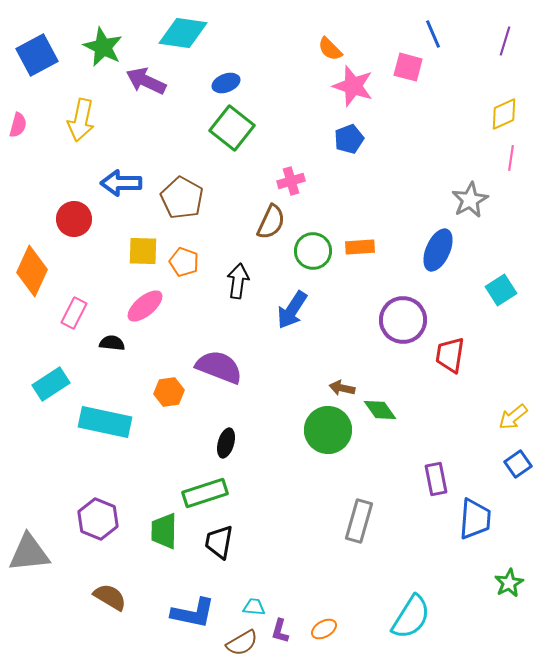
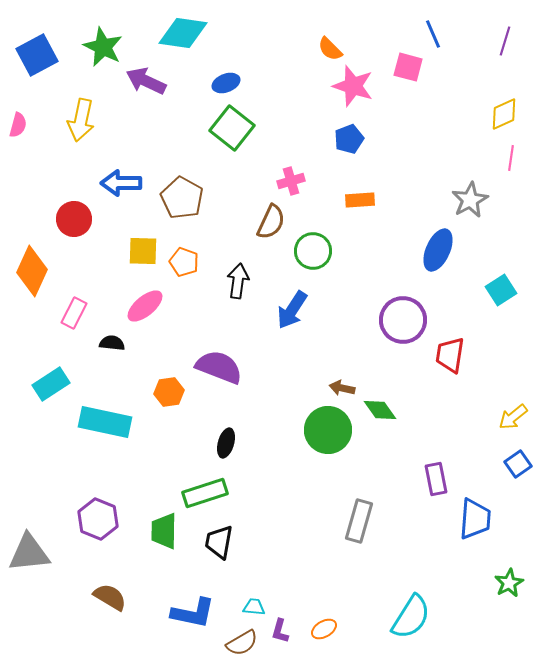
orange rectangle at (360, 247): moved 47 px up
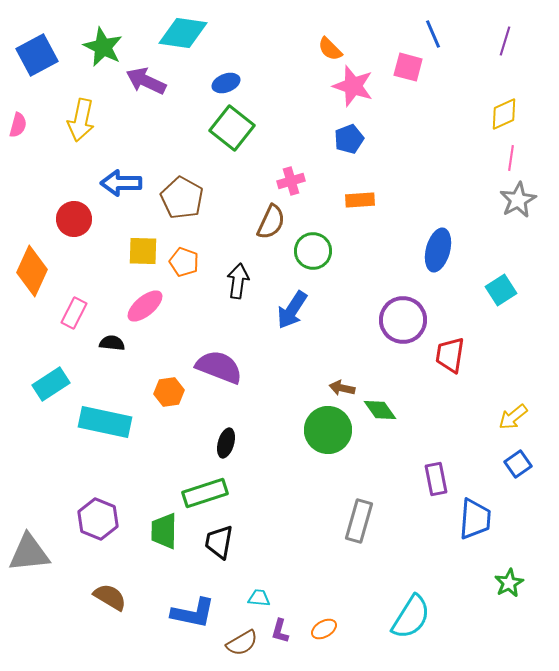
gray star at (470, 200): moved 48 px right
blue ellipse at (438, 250): rotated 9 degrees counterclockwise
cyan trapezoid at (254, 607): moved 5 px right, 9 px up
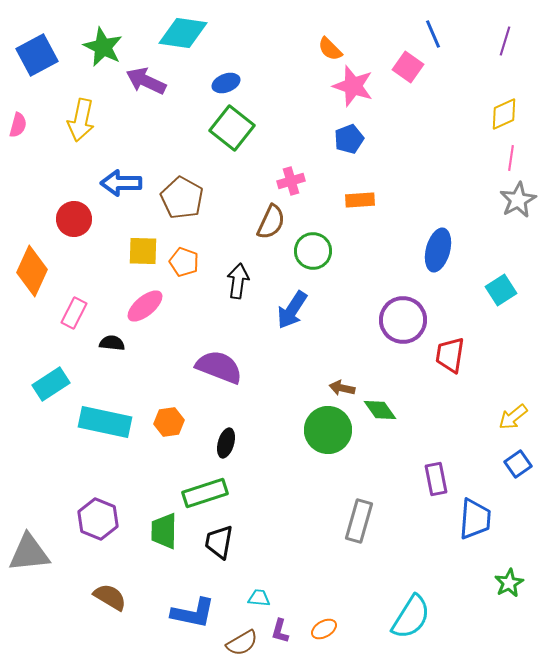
pink square at (408, 67): rotated 20 degrees clockwise
orange hexagon at (169, 392): moved 30 px down
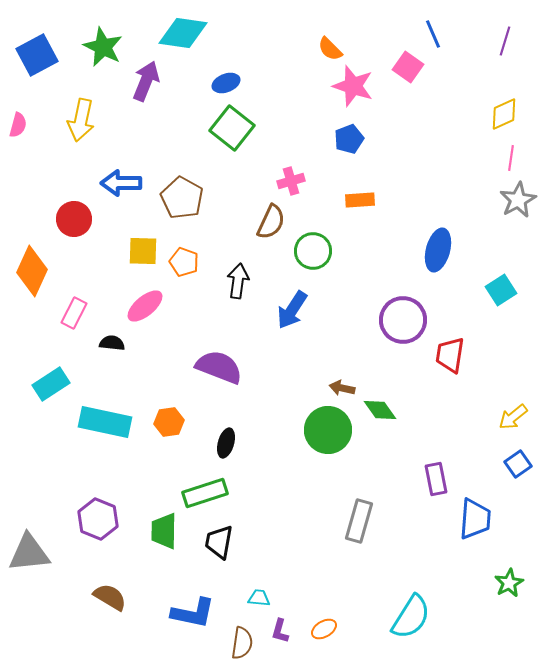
purple arrow at (146, 81): rotated 87 degrees clockwise
brown semicircle at (242, 643): rotated 52 degrees counterclockwise
